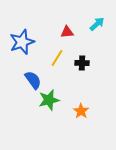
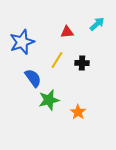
yellow line: moved 2 px down
blue semicircle: moved 2 px up
orange star: moved 3 px left, 1 px down
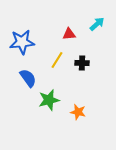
red triangle: moved 2 px right, 2 px down
blue star: rotated 15 degrees clockwise
blue semicircle: moved 5 px left
orange star: rotated 21 degrees counterclockwise
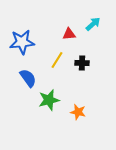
cyan arrow: moved 4 px left
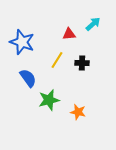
blue star: rotated 25 degrees clockwise
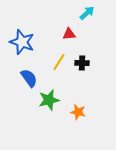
cyan arrow: moved 6 px left, 11 px up
yellow line: moved 2 px right, 2 px down
blue semicircle: moved 1 px right
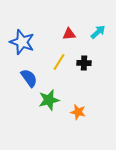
cyan arrow: moved 11 px right, 19 px down
black cross: moved 2 px right
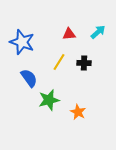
orange star: rotated 14 degrees clockwise
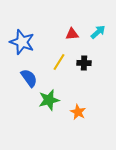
red triangle: moved 3 px right
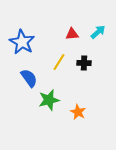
blue star: rotated 10 degrees clockwise
